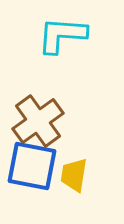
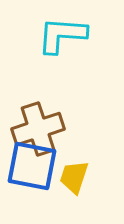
brown cross: moved 8 px down; rotated 18 degrees clockwise
yellow trapezoid: moved 2 px down; rotated 9 degrees clockwise
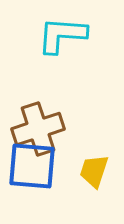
blue square: rotated 6 degrees counterclockwise
yellow trapezoid: moved 20 px right, 6 px up
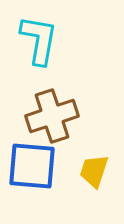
cyan L-shape: moved 23 px left, 5 px down; rotated 96 degrees clockwise
brown cross: moved 14 px right, 13 px up
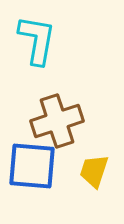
cyan L-shape: moved 2 px left
brown cross: moved 5 px right, 5 px down
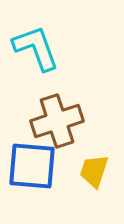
cyan L-shape: moved 1 px left, 8 px down; rotated 30 degrees counterclockwise
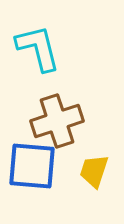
cyan L-shape: moved 2 px right; rotated 6 degrees clockwise
